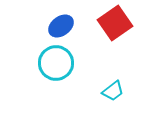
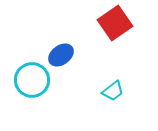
blue ellipse: moved 29 px down
cyan circle: moved 24 px left, 17 px down
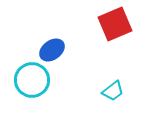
red square: moved 1 px down; rotated 12 degrees clockwise
blue ellipse: moved 9 px left, 5 px up
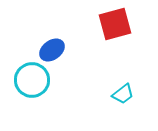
red square: rotated 8 degrees clockwise
cyan trapezoid: moved 10 px right, 3 px down
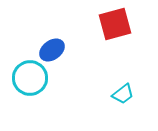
cyan circle: moved 2 px left, 2 px up
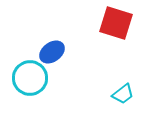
red square: moved 1 px right, 1 px up; rotated 32 degrees clockwise
blue ellipse: moved 2 px down
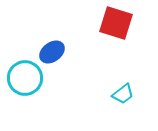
cyan circle: moved 5 px left
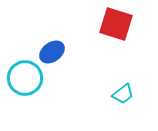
red square: moved 1 px down
